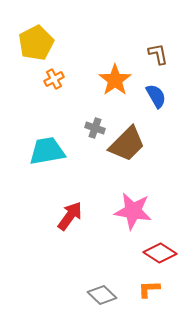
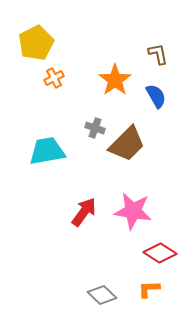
orange cross: moved 1 px up
red arrow: moved 14 px right, 4 px up
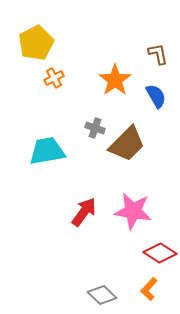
orange L-shape: rotated 45 degrees counterclockwise
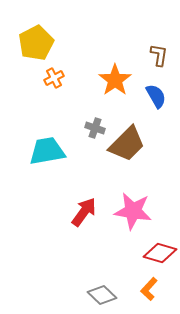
brown L-shape: moved 1 px right, 1 px down; rotated 20 degrees clockwise
red diamond: rotated 16 degrees counterclockwise
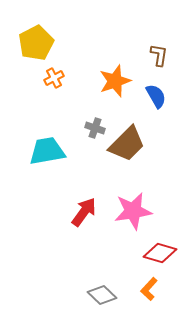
orange star: moved 1 px down; rotated 16 degrees clockwise
pink star: rotated 18 degrees counterclockwise
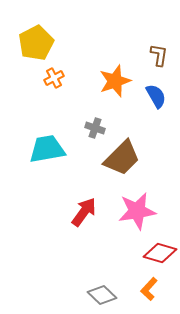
brown trapezoid: moved 5 px left, 14 px down
cyan trapezoid: moved 2 px up
pink star: moved 4 px right
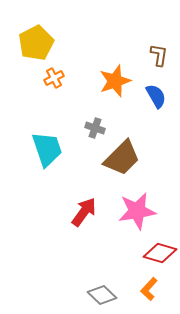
cyan trapezoid: rotated 81 degrees clockwise
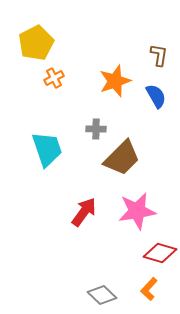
gray cross: moved 1 px right, 1 px down; rotated 18 degrees counterclockwise
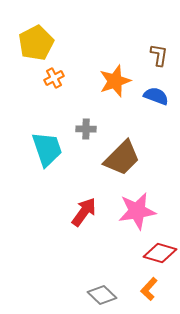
blue semicircle: rotated 40 degrees counterclockwise
gray cross: moved 10 px left
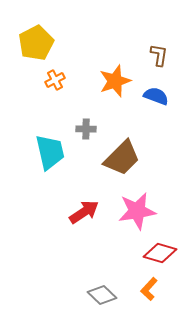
orange cross: moved 1 px right, 2 px down
cyan trapezoid: moved 3 px right, 3 px down; rotated 6 degrees clockwise
red arrow: rotated 20 degrees clockwise
